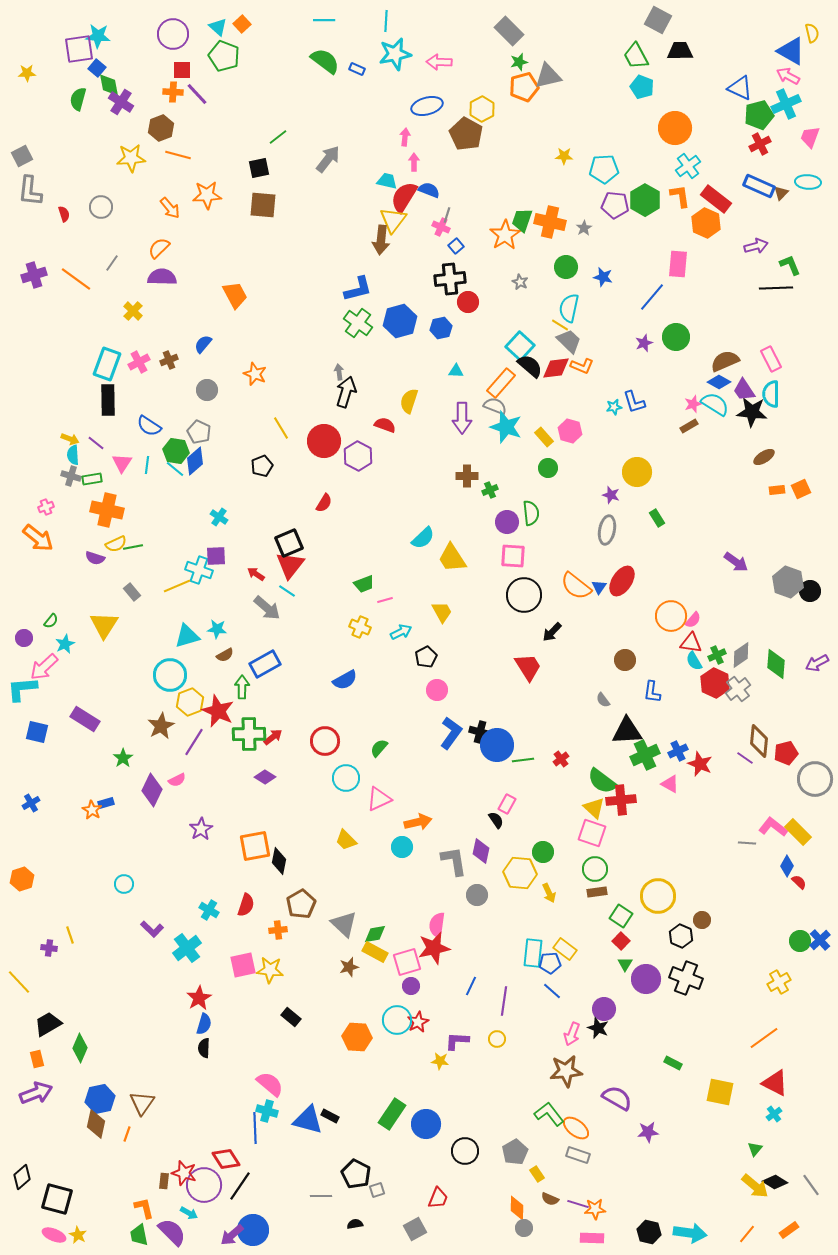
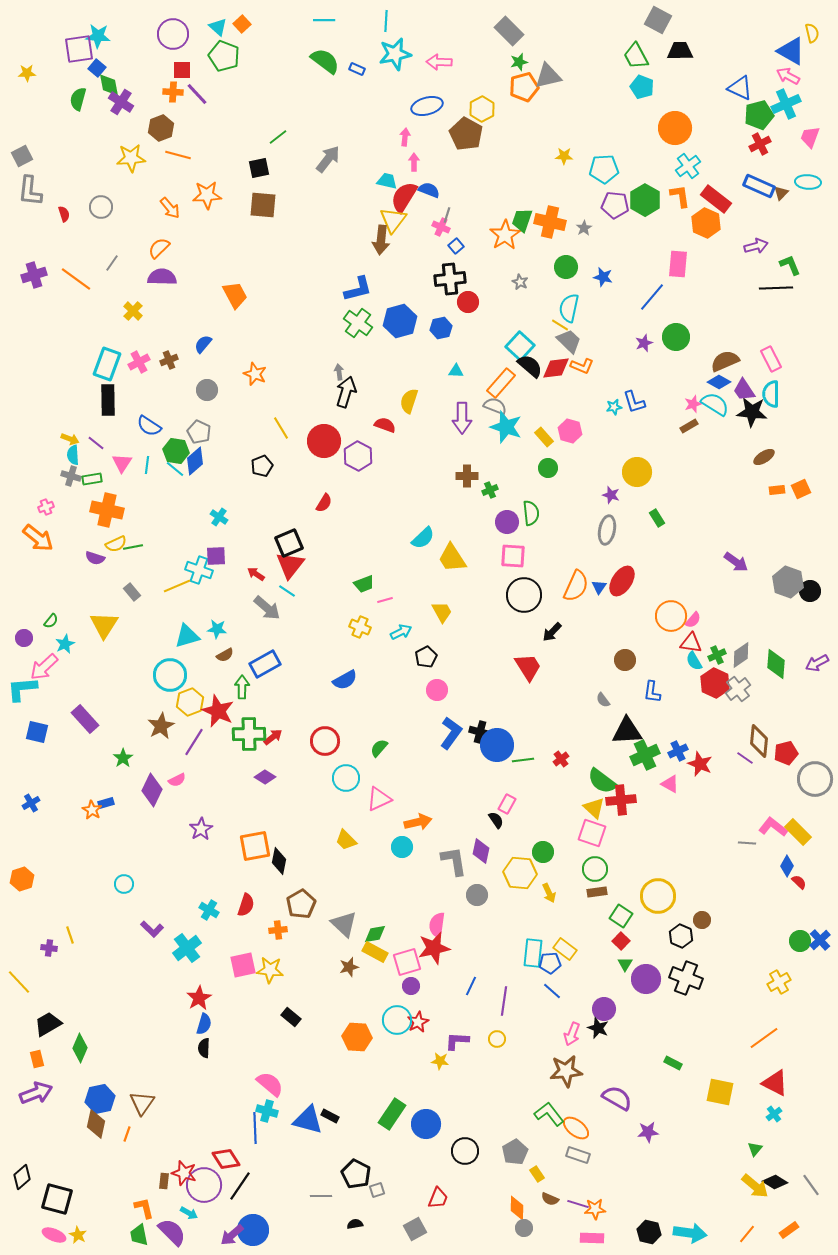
orange semicircle at (576, 586): rotated 104 degrees counterclockwise
purple rectangle at (85, 719): rotated 16 degrees clockwise
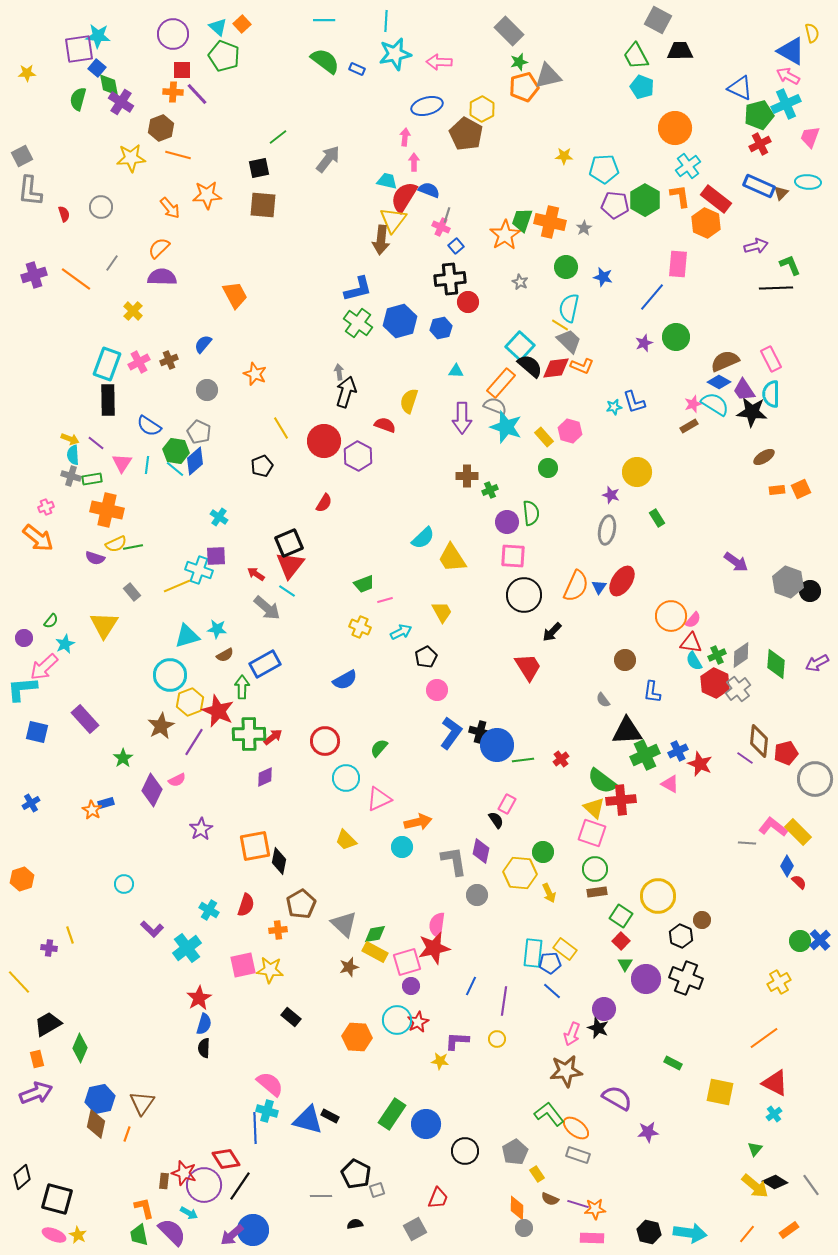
purple diamond at (265, 777): rotated 55 degrees counterclockwise
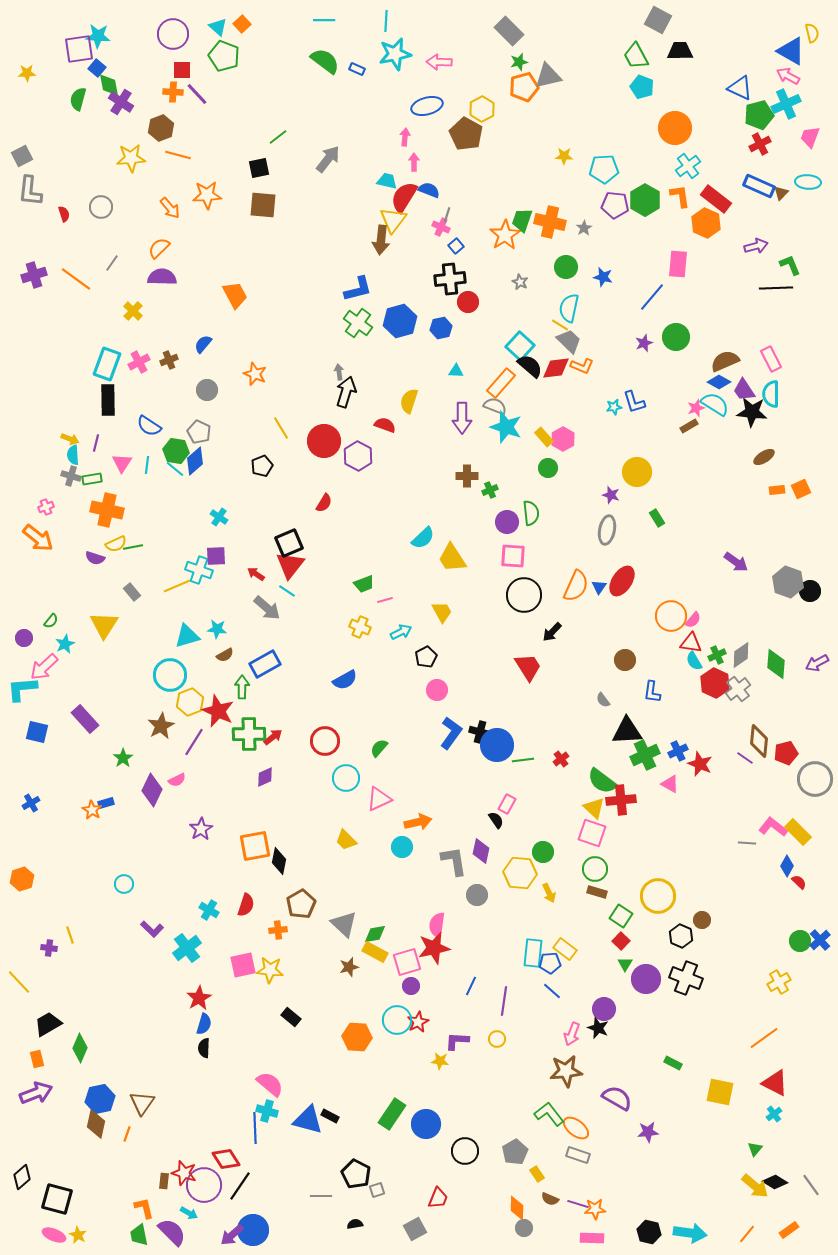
pink star at (693, 404): moved 3 px right, 4 px down
pink hexagon at (570, 431): moved 7 px left, 8 px down; rotated 15 degrees clockwise
purple line at (96, 443): rotated 66 degrees clockwise
brown rectangle at (597, 892): rotated 24 degrees clockwise
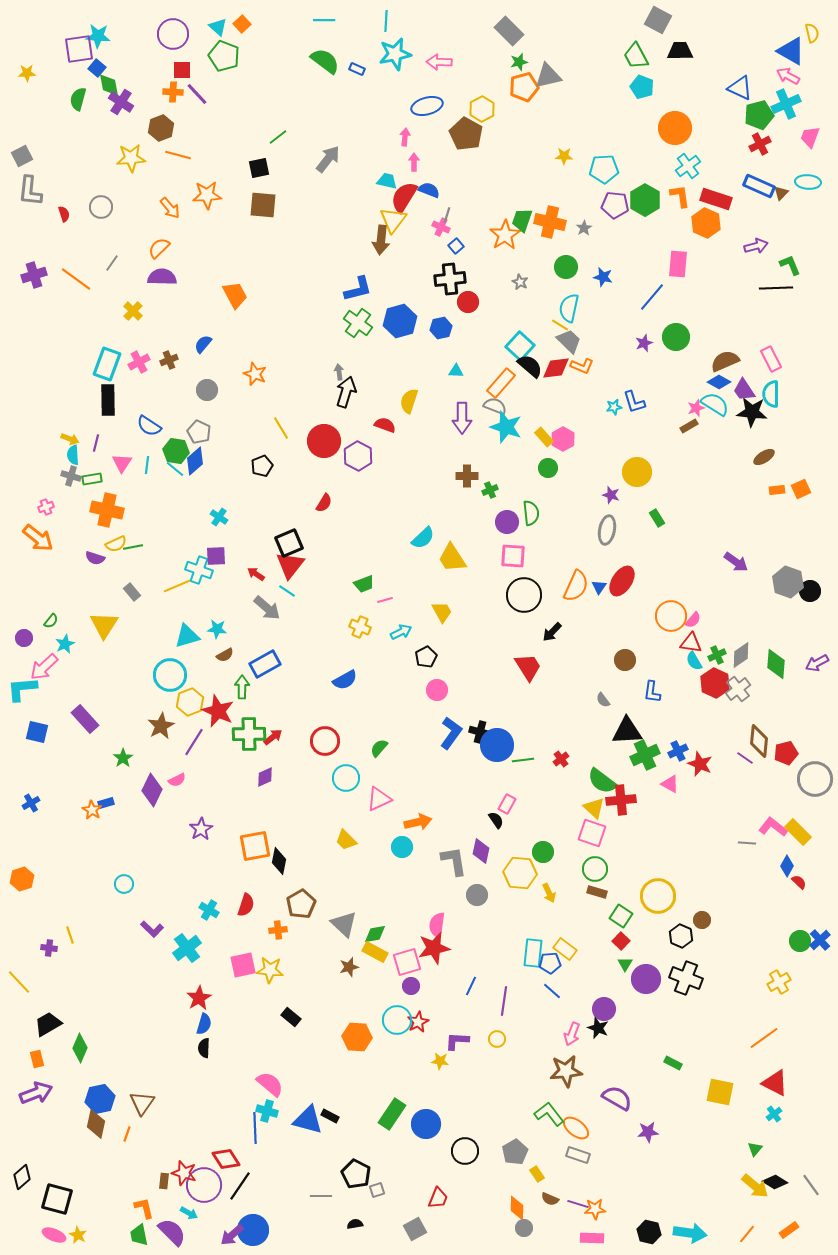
red rectangle at (716, 199): rotated 20 degrees counterclockwise
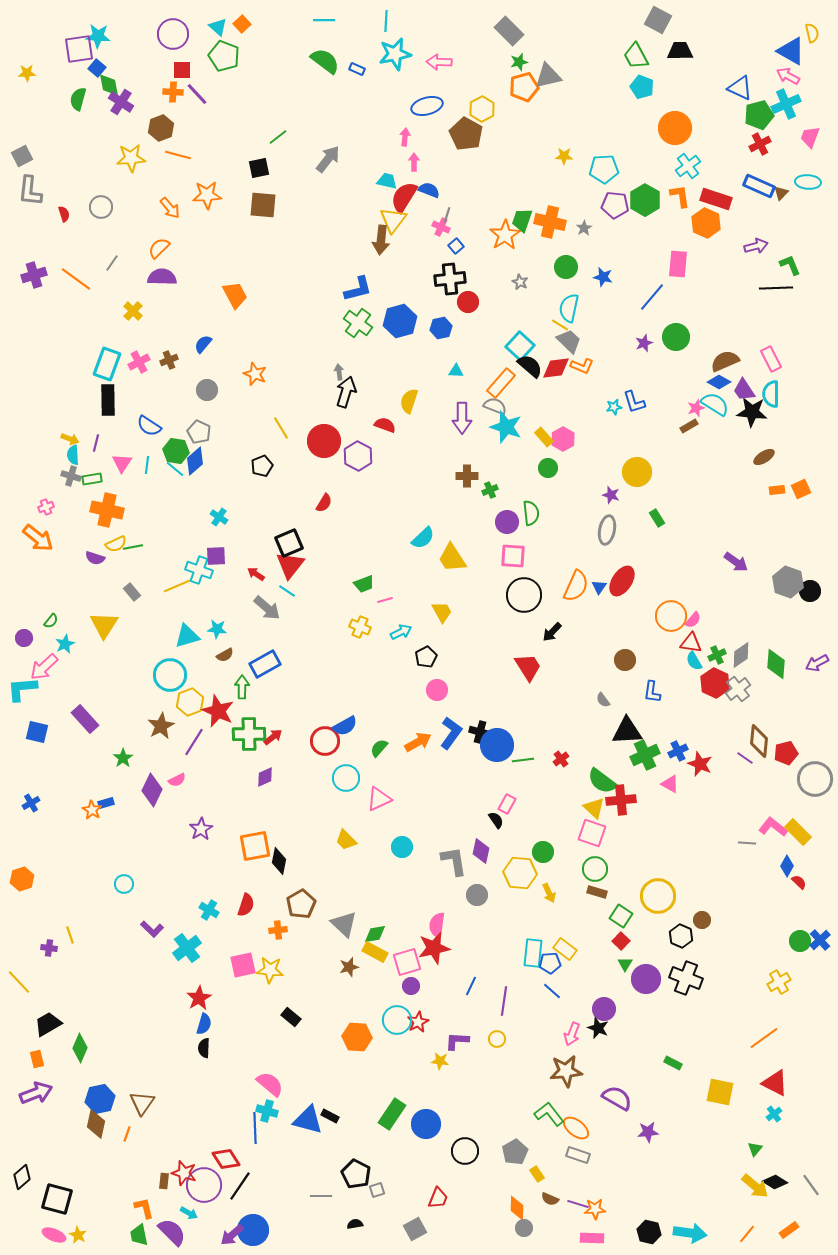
blue semicircle at (345, 680): moved 46 px down
orange arrow at (418, 822): moved 80 px up; rotated 16 degrees counterclockwise
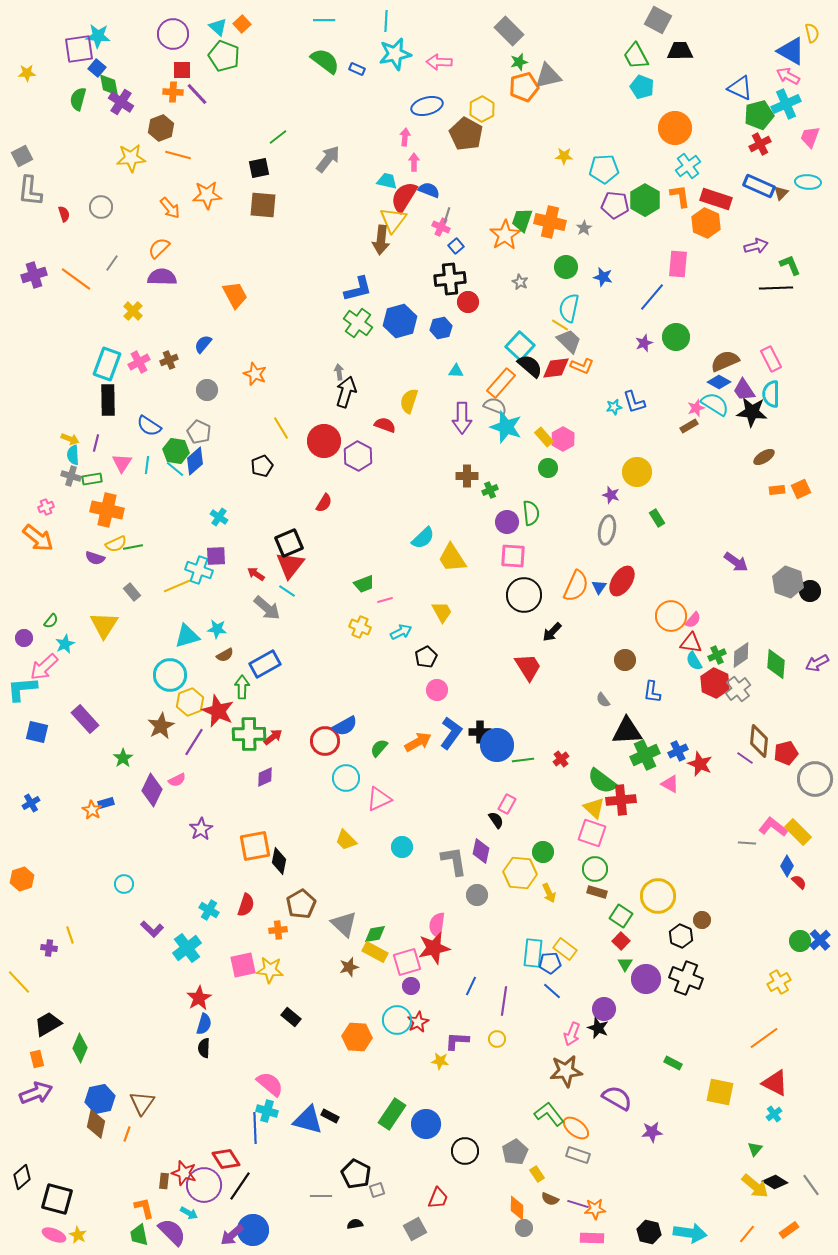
black cross at (480, 732): rotated 15 degrees counterclockwise
purple star at (648, 1132): moved 4 px right
